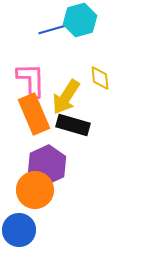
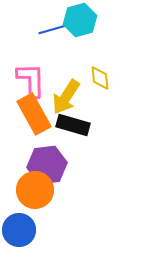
orange rectangle: rotated 6 degrees counterclockwise
purple hexagon: rotated 18 degrees clockwise
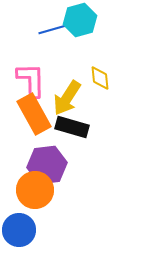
yellow arrow: moved 1 px right, 1 px down
black rectangle: moved 1 px left, 2 px down
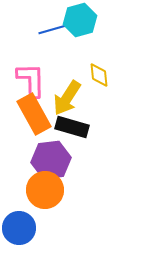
yellow diamond: moved 1 px left, 3 px up
purple hexagon: moved 4 px right, 5 px up
orange circle: moved 10 px right
blue circle: moved 2 px up
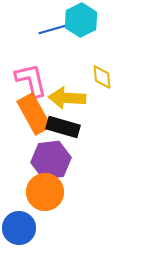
cyan hexagon: moved 1 px right; rotated 12 degrees counterclockwise
yellow diamond: moved 3 px right, 2 px down
pink L-shape: rotated 12 degrees counterclockwise
yellow arrow: rotated 60 degrees clockwise
black rectangle: moved 9 px left
orange circle: moved 2 px down
